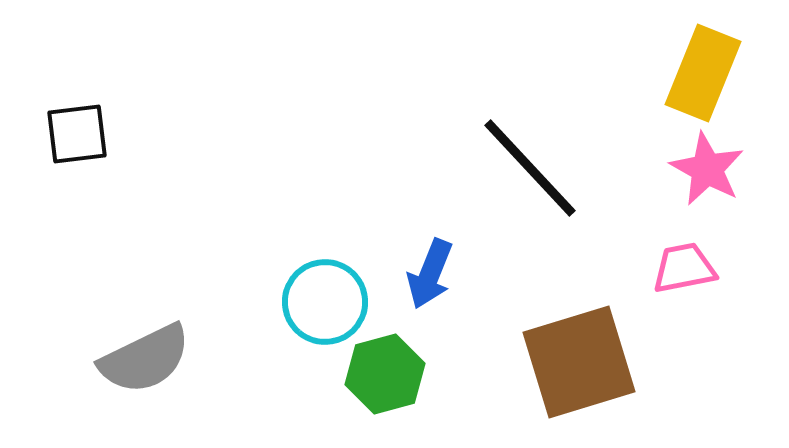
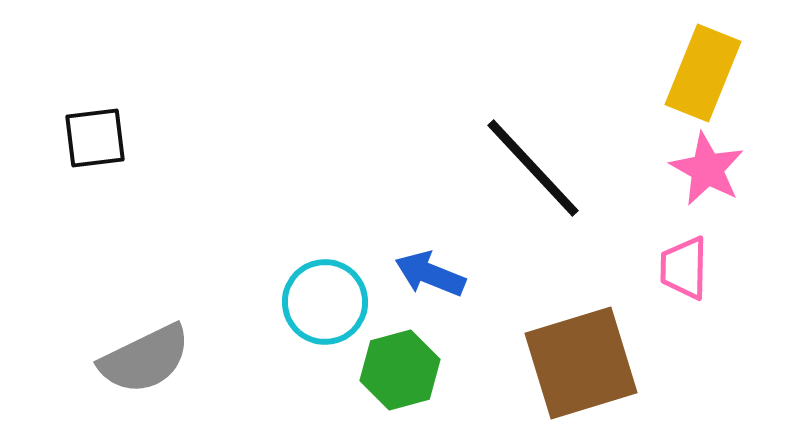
black square: moved 18 px right, 4 px down
black line: moved 3 px right
pink trapezoid: rotated 78 degrees counterclockwise
blue arrow: rotated 90 degrees clockwise
brown square: moved 2 px right, 1 px down
green hexagon: moved 15 px right, 4 px up
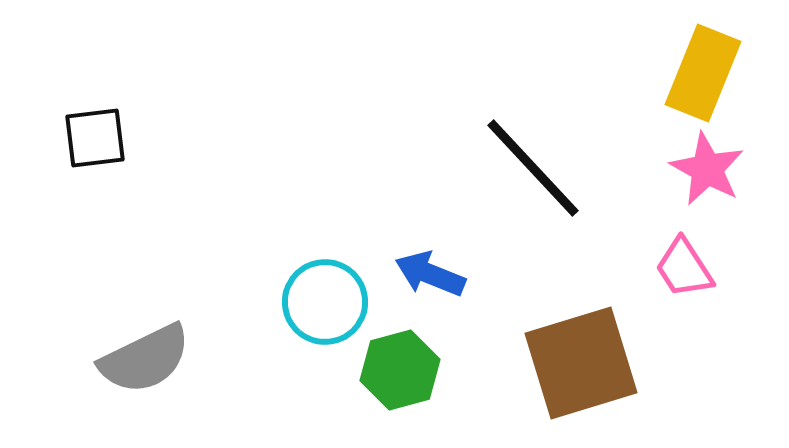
pink trapezoid: rotated 34 degrees counterclockwise
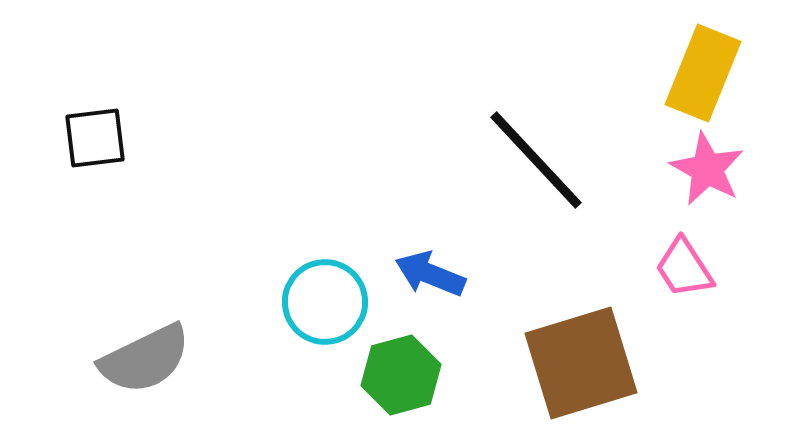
black line: moved 3 px right, 8 px up
green hexagon: moved 1 px right, 5 px down
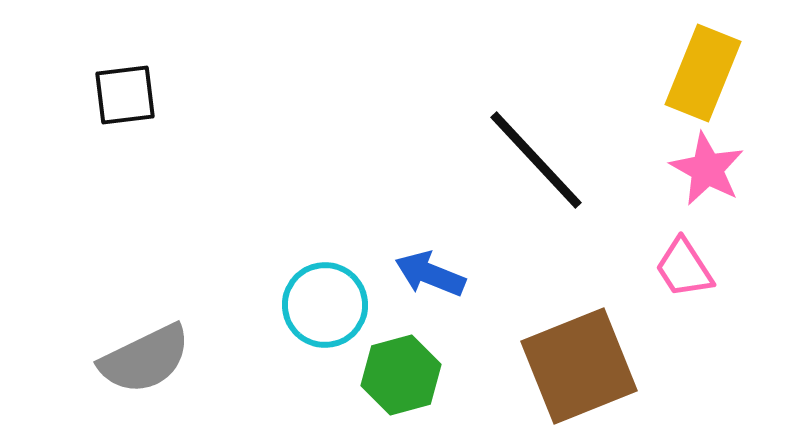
black square: moved 30 px right, 43 px up
cyan circle: moved 3 px down
brown square: moved 2 px left, 3 px down; rotated 5 degrees counterclockwise
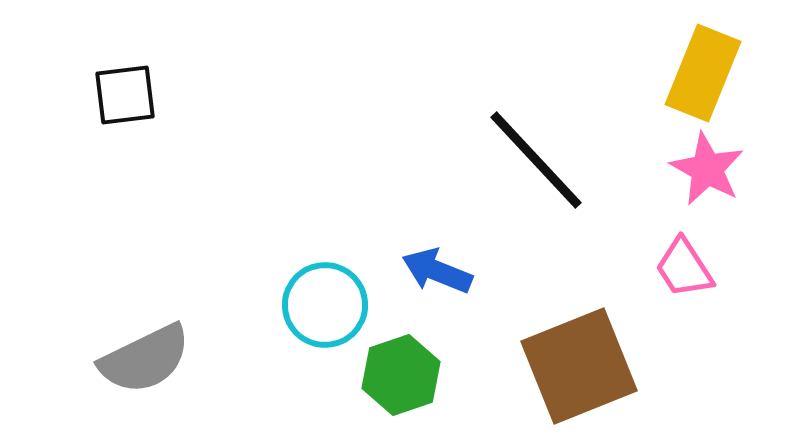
blue arrow: moved 7 px right, 3 px up
green hexagon: rotated 4 degrees counterclockwise
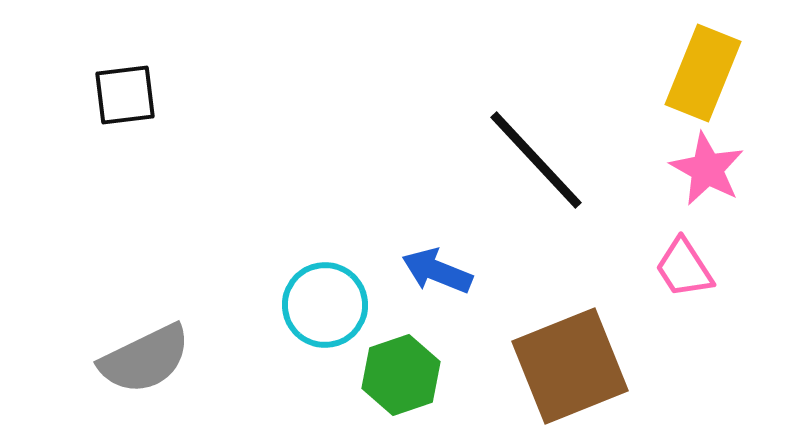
brown square: moved 9 px left
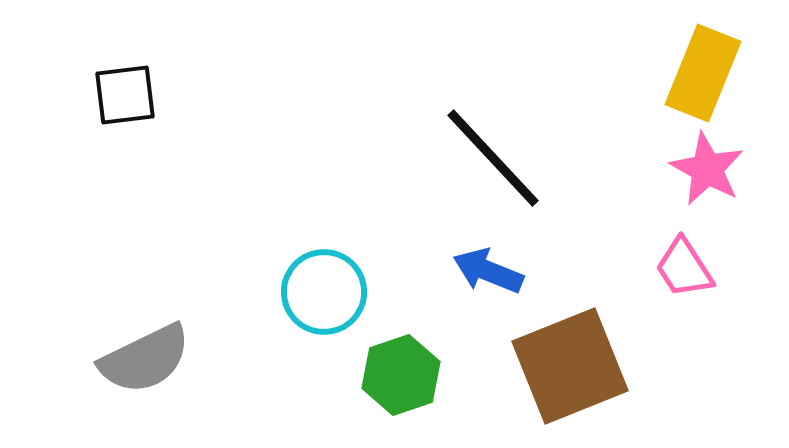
black line: moved 43 px left, 2 px up
blue arrow: moved 51 px right
cyan circle: moved 1 px left, 13 px up
